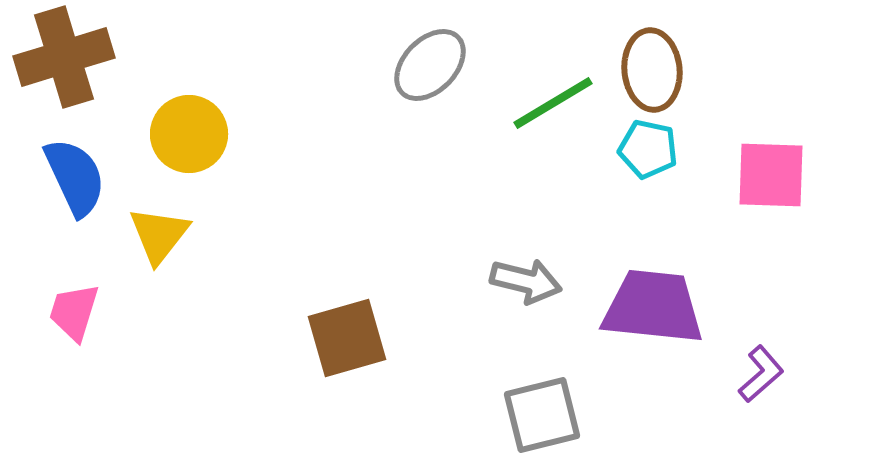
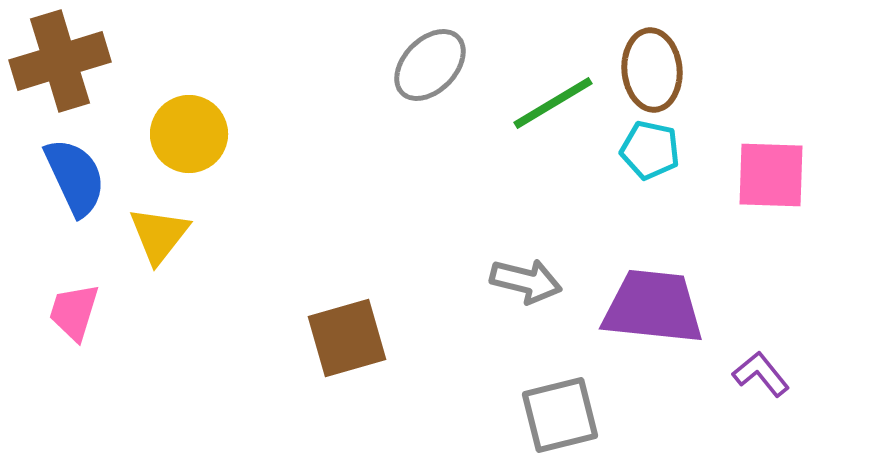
brown cross: moved 4 px left, 4 px down
cyan pentagon: moved 2 px right, 1 px down
purple L-shape: rotated 88 degrees counterclockwise
gray square: moved 18 px right
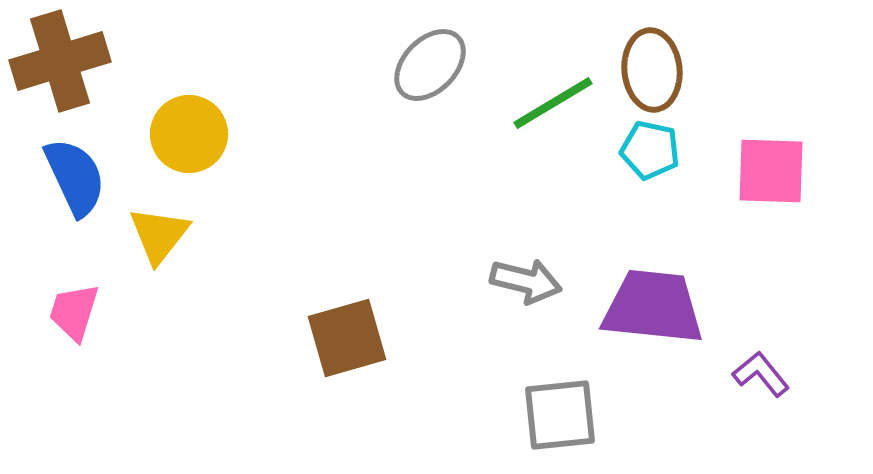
pink square: moved 4 px up
gray square: rotated 8 degrees clockwise
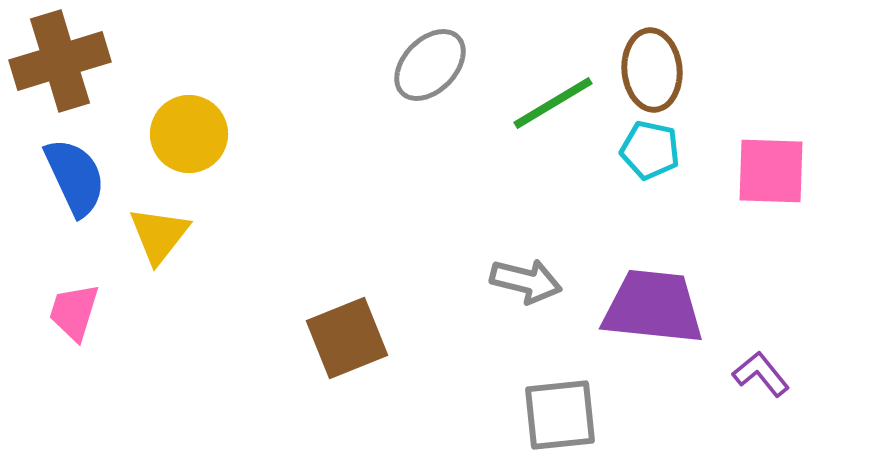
brown square: rotated 6 degrees counterclockwise
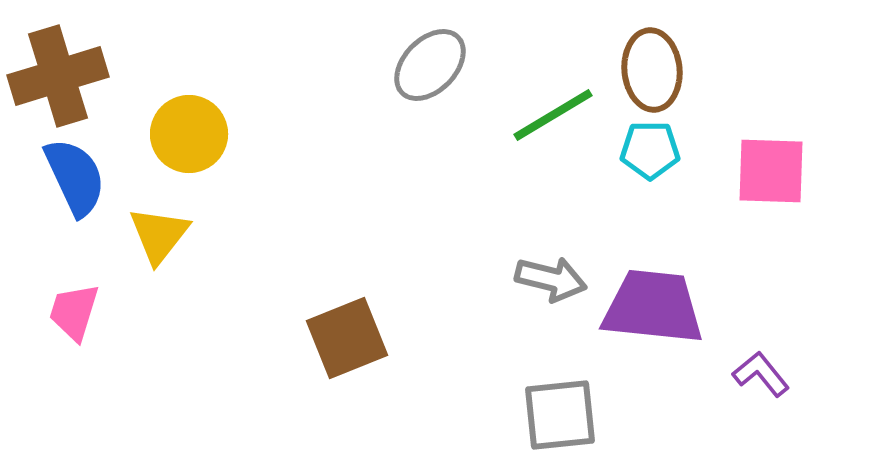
brown cross: moved 2 px left, 15 px down
green line: moved 12 px down
cyan pentagon: rotated 12 degrees counterclockwise
gray arrow: moved 25 px right, 2 px up
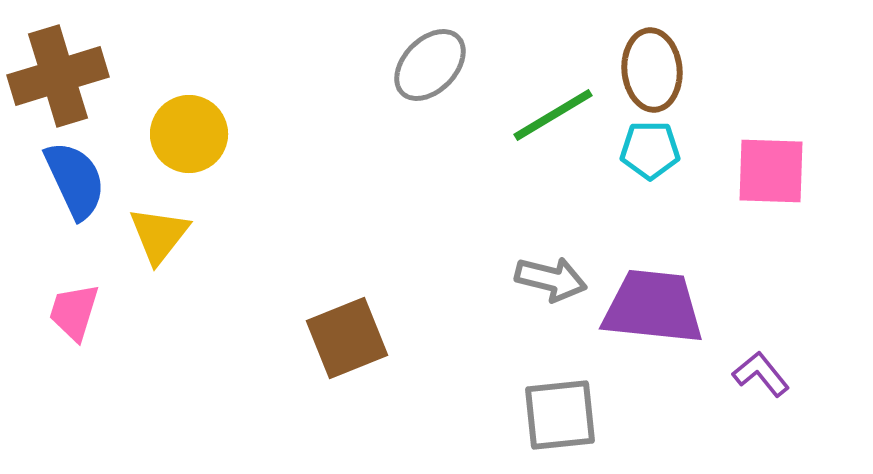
blue semicircle: moved 3 px down
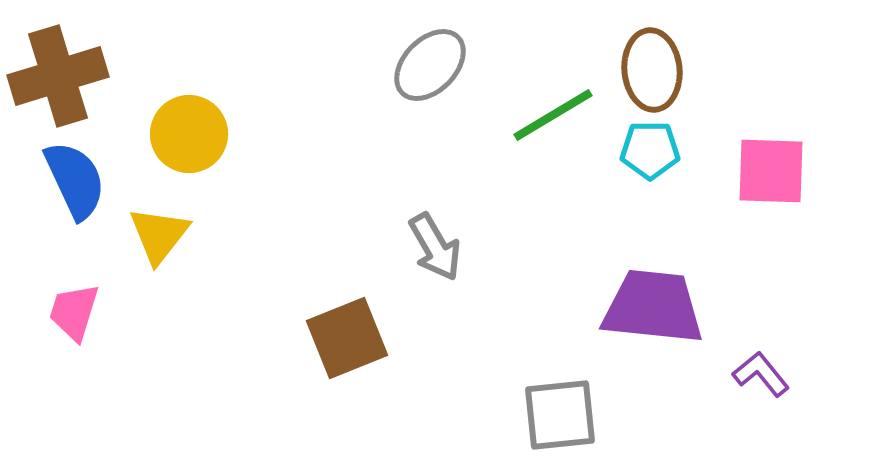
gray arrow: moved 116 px left, 32 px up; rotated 46 degrees clockwise
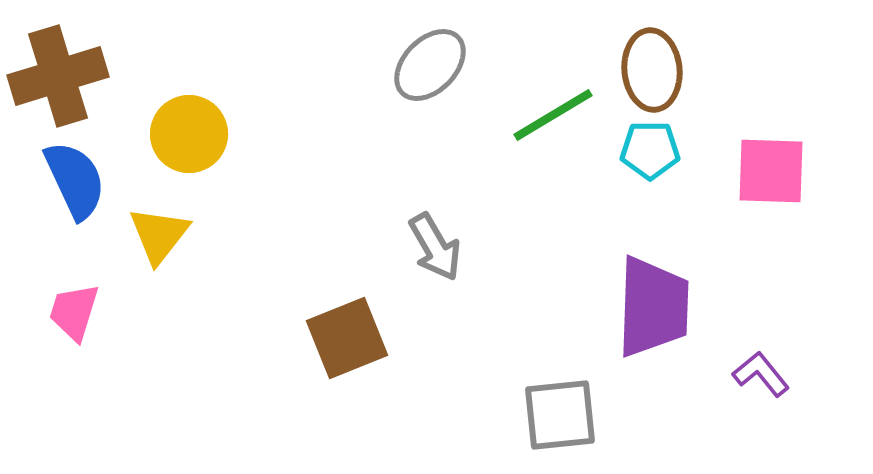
purple trapezoid: rotated 86 degrees clockwise
